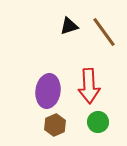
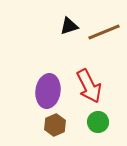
brown line: rotated 76 degrees counterclockwise
red arrow: rotated 24 degrees counterclockwise
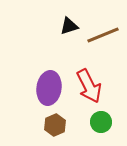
brown line: moved 1 px left, 3 px down
purple ellipse: moved 1 px right, 3 px up
green circle: moved 3 px right
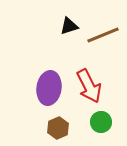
brown hexagon: moved 3 px right, 3 px down
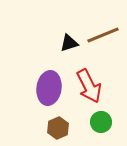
black triangle: moved 17 px down
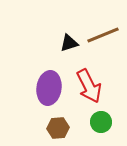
brown hexagon: rotated 20 degrees clockwise
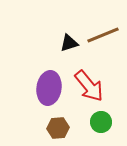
red arrow: rotated 12 degrees counterclockwise
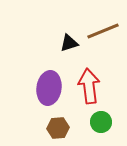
brown line: moved 4 px up
red arrow: rotated 148 degrees counterclockwise
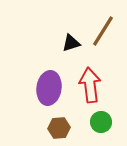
brown line: rotated 36 degrees counterclockwise
black triangle: moved 2 px right
red arrow: moved 1 px right, 1 px up
brown hexagon: moved 1 px right
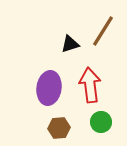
black triangle: moved 1 px left, 1 px down
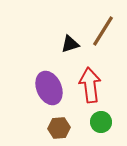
purple ellipse: rotated 32 degrees counterclockwise
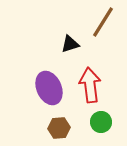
brown line: moved 9 px up
